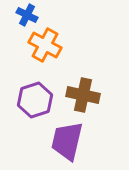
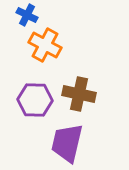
brown cross: moved 4 px left, 1 px up
purple hexagon: rotated 20 degrees clockwise
purple trapezoid: moved 2 px down
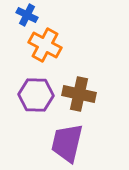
purple hexagon: moved 1 px right, 5 px up
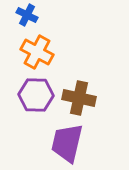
orange cross: moved 8 px left, 7 px down
brown cross: moved 4 px down
